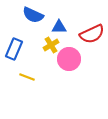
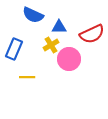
yellow line: rotated 21 degrees counterclockwise
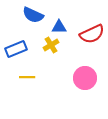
blue rectangle: moved 2 px right; rotated 45 degrees clockwise
pink circle: moved 16 px right, 19 px down
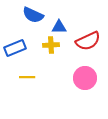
red semicircle: moved 4 px left, 7 px down
yellow cross: rotated 28 degrees clockwise
blue rectangle: moved 1 px left, 1 px up
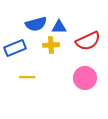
blue semicircle: moved 3 px right, 9 px down; rotated 40 degrees counterclockwise
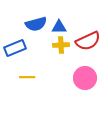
yellow cross: moved 10 px right
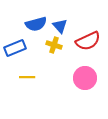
blue triangle: moved 1 px right, 1 px up; rotated 49 degrees clockwise
yellow cross: moved 7 px left; rotated 21 degrees clockwise
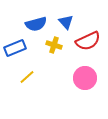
blue triangle: moved 6 px right, 4 px up
yellow line: rotated 42 degrees counterclockwise
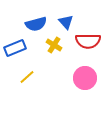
red semicircle: rotated 25 degrees clockwise
yellow cross: rotated 14 degrees clockwise
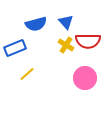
yellow cross: moved 12 px right
yellow line: moved 3 px up
